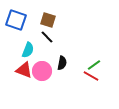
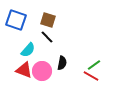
cyan semicircle: rotated 21 degrees clockwise
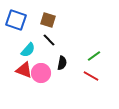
black line: moved 2 px right, 3 px down
green line: moved 9 px up
pink circle: moved 1 px left, 2 px down
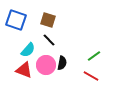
pink circle: moved 5 px right, 8 px up
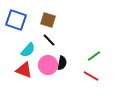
pink circle: moved 2 px right
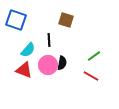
brown square: moved 18 px right
black line: rotated 40 degrees clockwise
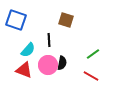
green line: moved 1 px left, 2 px up
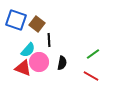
brown square: moved 29 px left, 4 px down; rotated 21 degrees clockwise
pink circle: moved 9 px left, 3 px up
red triangle: moved 1 px left, 2 px up
